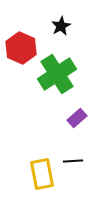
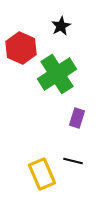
purple rectangle: rotated 30 degrees counterclockwise
black line: rotated 18 degrees clockwise
yellow rectangle: rotated 12 degrees counterclockwise
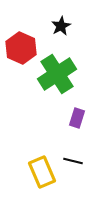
yellow rectangle: moved 2 px up
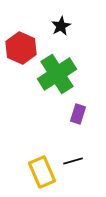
purple rectangle: moved 1 px right, 4 px up
black line: rotated 30 degrees counterclockwise
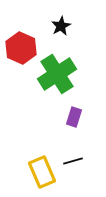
purple rectangle: moved 4 px left, 3 px down
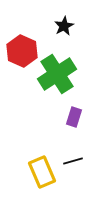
black star: moved 3 px right
red hexagon: moved 1 px right, 3 px down
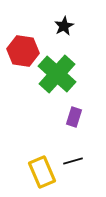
red hexagon: moved 1 px right; rotated 16 degrees counterclockwise
green cross: rotated 15 degrees counterclockwise
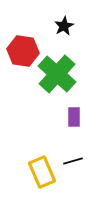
purple rectangle: rotated 18 degrees counterclockwise
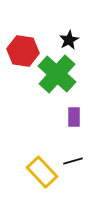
black star: moved 5 px right, 14 px down
yellow rectangle: rotated 20 degrees counterclockwise
